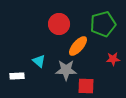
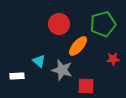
gray star: moved 4 px left; rotated 15 degrees clockwise
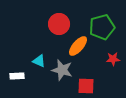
green pentagon: moved 1 px left, 3 px down
cyan triangle: rotated 16 degrees counterclockwise
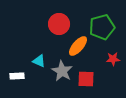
gray star: moved 1 px down; rotated 15 degrees clockwise
red square: moved 7 px up
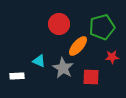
red star: moved 1 px left, 2 px up
gray star: moved 1 px right, 3 px up
red square: moved 5 px right, 2 px up
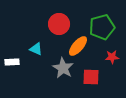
cyan triangle: moved 3 px left, 12 px up
white rectangle: moved 5 px left, 14 px up
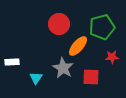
cyan triangle: moved 29 px down; rotated 40 degrees clockwise
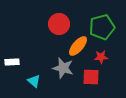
red star: moved 11 px left
gray star: rotated 15 degrees counterclockwise
cyan triangle: moved 2 px left, 3 px down; rotated 24 degrees counterclockwise
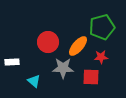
red circle: moved 11 px left, 18 px down
gray star: rotated 15 degrees counterclockwise
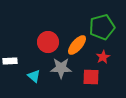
orange ellipse: moved 1 px left, 1 px up
red star: moved 2 px right; rotated 24 degrees counterclockwise
white rectangle: moved 2 px left, 1 px up
gray star: moved 2 px left
cyan triangle: moved 5 px up
